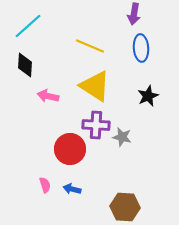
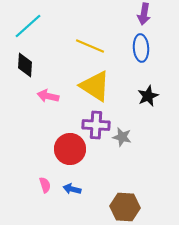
purple arrow: moved 10 px right
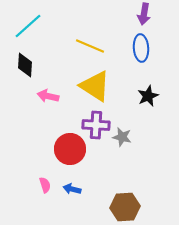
brown hexagon: rotated 8 degrees counterclockwise
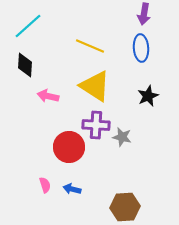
red circle: moved 1 px left, 2 px up
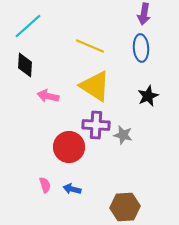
gray star: moved 1 px right, 2 px up
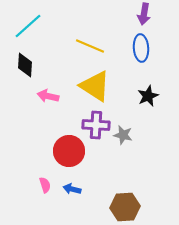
red circle: moved 4 px down
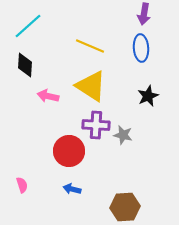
yellow triangle: moved 4 px left
pink semicircle: moved 23 px left
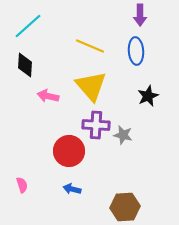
purple arrow: moved 4 px left, 1 px down; rotated 10 degrees counterclockwise
blue ellipse: moved 5 px left, 3 px down
yellow triangle: rotated 16 degrees clockwise
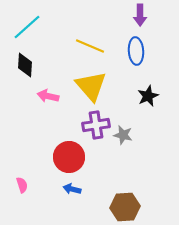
cyan line: moved 1 px left, 1 px down
purple cross: rotated 12 degrees counterclockwise
red circle: moved 6 px down
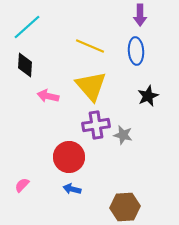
pink semicircle: rotated 119 degrees counterclockwise
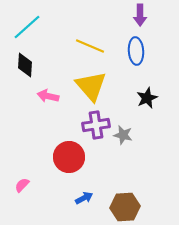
black star: moved 1 px left, 2 px down
blue arrow: moved 12 px right, 9 px down; rotated 138 degrees clockwise
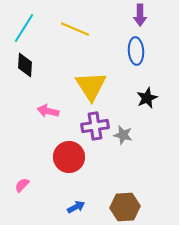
cyan line: moved 3 px left, 1 px down; rotated 16 degrees counterclockwise
yellow line: moved 15 px left, 17 px up
yellow triangle: rotated 8 degrees clockwise
pink arrow: moved 15 px down
purple cross: moved 1 px left, 1 px down
blue arrow: moved 8 px left, 9 px down
